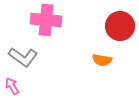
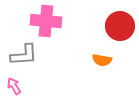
pink cross: moved 1 px down
gray L-shape: moved 1 px right, 2 px up; rotated 40 degrees counterclockwise
pink arrow: moved 2 px right
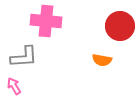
gray L-shape: moved 2 px down
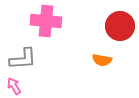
gray L-shape: moved 1 px left, 2 px down
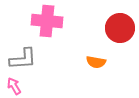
pink cross: moved 1 px right
red circle: moved 2 px down
orange semicircle: moved 6 px left, 2 px down
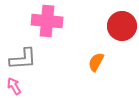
red circle: moved 2 px right, 2 px up
orange semicircle: rotated 108 degrees clockwise
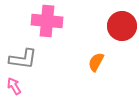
gray L-shape: rotated 12 degrees clockwise
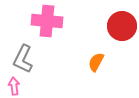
gray L-shape: rotated 108 degrees clockwise
pink arrow: rotated 24 degrees clockwise
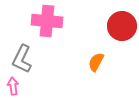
gray L-shape: moved 1 px left
pink arrow: moved 1 px left
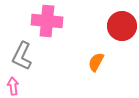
gray L-shape: moved 3 px up
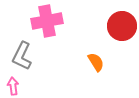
pink cross: rotated 16 degrees counterclockwise
orange semicircle: rotated 120 degrees clockwise
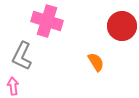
pink cross: rotated 28 degrees clockwise
